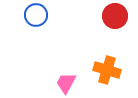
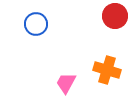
blue circle: moved 9 px down
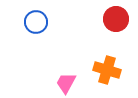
red circle: moved 1 px right, 3 px down
blue circle: moved 2 px up
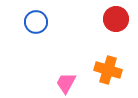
orange cross: moved 1 px right
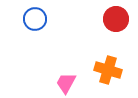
blue circle: moved 1 px left, 3 px up
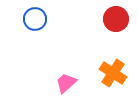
orange cross: moved 5 px right, 3 px down; rotated 16 degrees clockwise
pink trapezoid: rotated 20 degrees clockwise
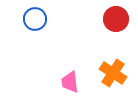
pink trapezoid: moved 4 px right, 1 px up; rotated 55 degrees counterclockwise
